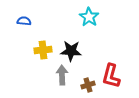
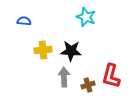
cyan star: moved 3 px left; rotated 12 degrees counterclockwise
gray arrow: moved 2 px right, 2 px down
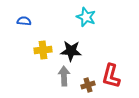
gray arrow: moved 1 px up
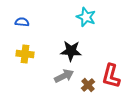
blue semicircle: moved 2 px left, 1 px down
yellow cross: moved 18 px left, 4 px down; rotated 12 degrees clockwise
gray arrow: rotated 66 degrees clockwise
brown cross: rotated 24 degrees counterclockwise
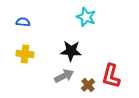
blue semicircle: moved 1 px right
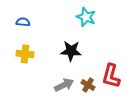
gray arrow: moved 9 px down
brown cross: rotated 16 degrees counterclockwise
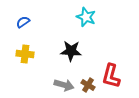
blue semicircle: rotated 40 degrees counterclockwise
gray arrow: rotated 42 degrees clockwise
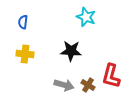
blue semicircle: rotated 48 degrees counterclockwise
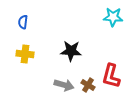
cyan star: moved 27 px right; rotated 18 degrees counterclockwise
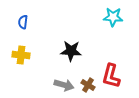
yellow cross: moved 4 px left, 1 px down
